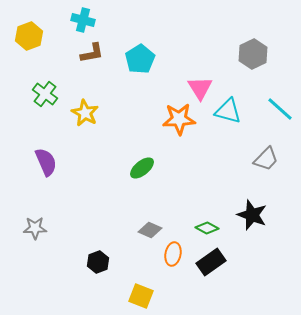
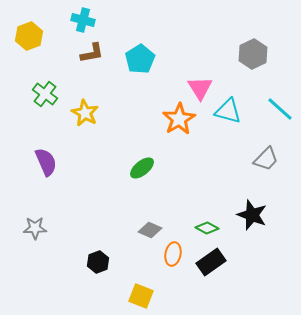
orange star: rotated 28 degrees counterclockwise
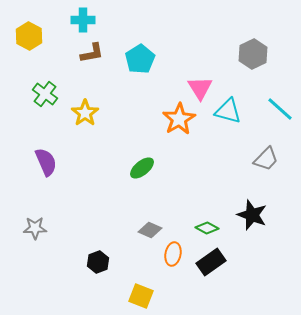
cyan cross: rotated 15 degrees counterclockwise
yellow hexagon: rotated 12 degrees counterclockwise
yellow star: rotated 8 degrees clockwise
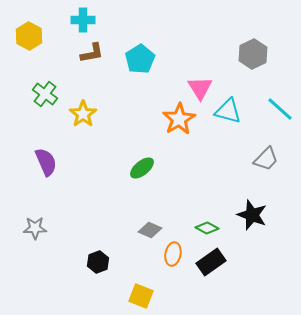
yellow star: moved 2 px left, 1 px down
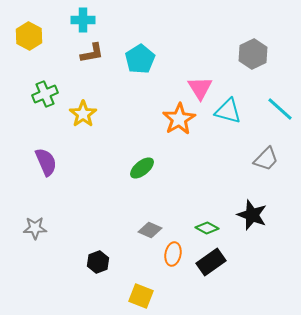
green cross: rotated 30 degrees clockwise
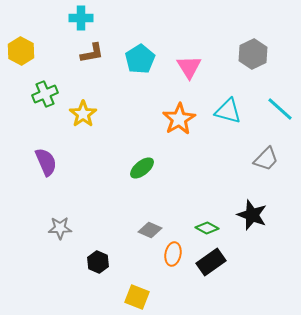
cyan cross: moved 2 px left, 2 px up
yellow hexagon: moved 8 px left, 15 px down
pink triangle: moved 11 px left, 21 px up
gray star: moved 25 px right
black hexagon: rotated 15 degrees counterclockwise
yellow square: moved 4 px left, 1 px down
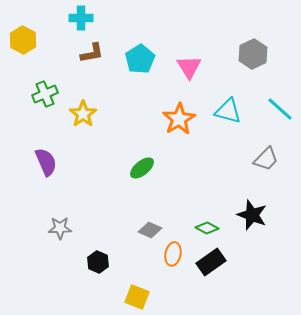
yellow hexagon: moved 2 px right, 11 px up
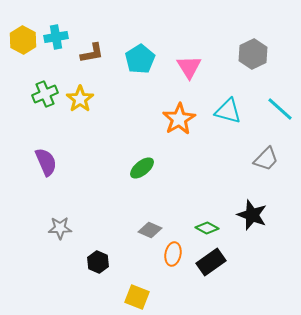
cyan cross: moved 25 px left, 19 px down; rotated 10 degrees counterclockwise
yellow star: moved 3 px left, 15 px up
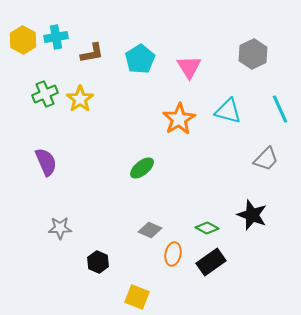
cyan line: rotated 24 degrees clockwise
